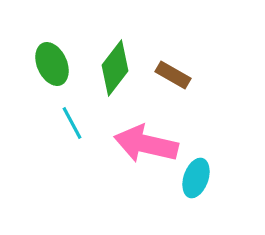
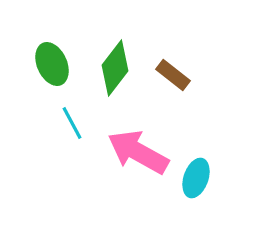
brown rectangle: rotated 8 degrees clockwise
pink arrow: moved 8 px left, 8 px down; rotated 16 degrees clockwise
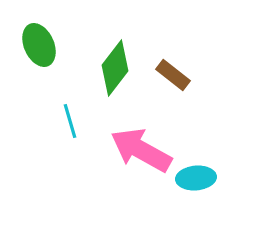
green ellipse: moved 13 px left, 19 px up
cyan line: moved 2 px left, 2 px up; rotated 12 degrees clockwise
pink arrow: moved 3 px right, 2 px up
cyan ellipse: rotated 66 degrees clockwise
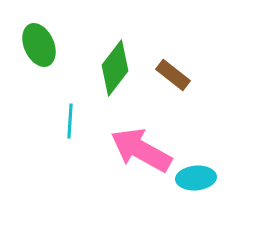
cyan line: rotated 20 degrees clockwise
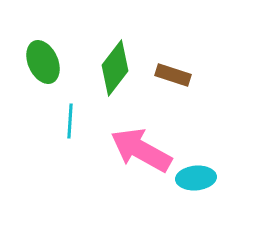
green ellipse: moved 4 px right, 17 px down
brown rectangle: rotated 20 degrees counterclockwise
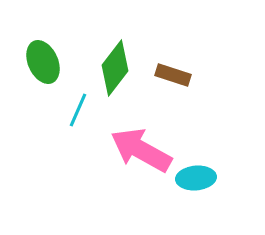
cyan line: moved 8 px right, 11 px up; rotated 20 degrees clockwise
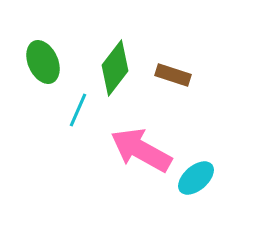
cyan ellipse: rotated 36 degrees counterclockwise
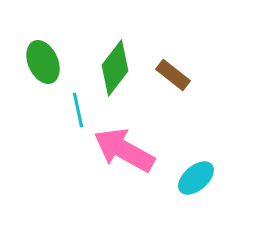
brown rectangle: rotated 20 degrees clockwise
cyan line: rotated 36 degrees counterclockwise
pink arrow: moved 17 px left
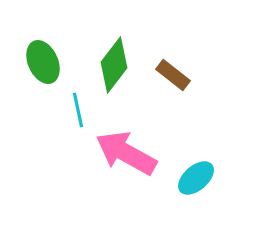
green diamond: moved 1 px left, 3 px up
pink arrow: moved 2 px right, 3 px down
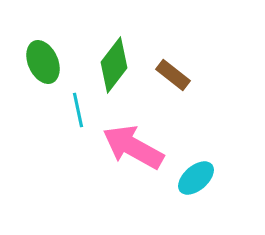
pink arrow: moved 7 px right, 6 px up
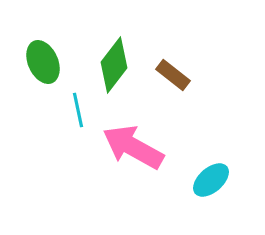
cyan ellipse: moved 15 px right, 2 px down
